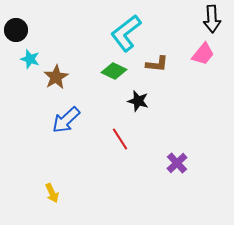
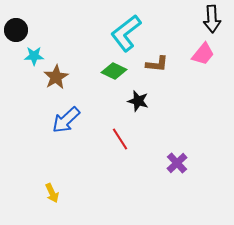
cyan star: moved 4 px right, 3 px up; rotated 18 degrees counterclockwise
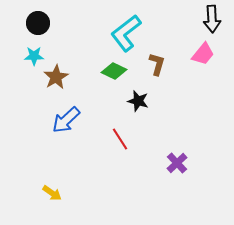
black circle: moved 22 px right, 7 px up
brown L-shape: rotated 80 degrees counterclockwise
yellow arrow: rotated 30 degrees counterclockwise
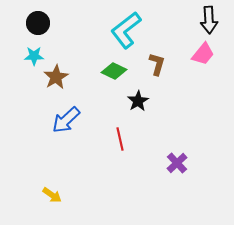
black arrow: moved 3 px left, 1 px down
cyan L-shape: moved 3 px up
black star: rotated 25 degrees clockwise
red line: rotated 20 degrees clockwise
yellow arrow: moved 2 px down
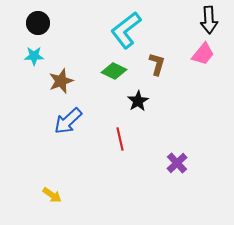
brown star: moved 5 px right, 4 px down; rotated 10 degrees clockwise
blue arrow: moved 2 px right, 1 px down
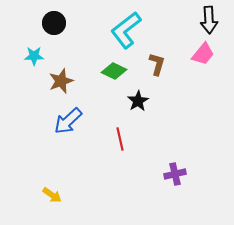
black circle: moved 16 px right
purple cross: moved 2 px left, 11 px down; rotated 30 degrees clockwise
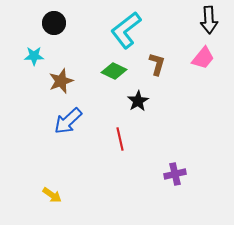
pink trapezoid: moved 4 px down
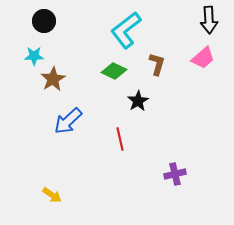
black circle: moved 10 px left, 2 px up
pink trapezoid: rotated 10 degrees clockwise
brown star: moved 8 px left, 2 px up; rotated 10 degrees counterclockwise
